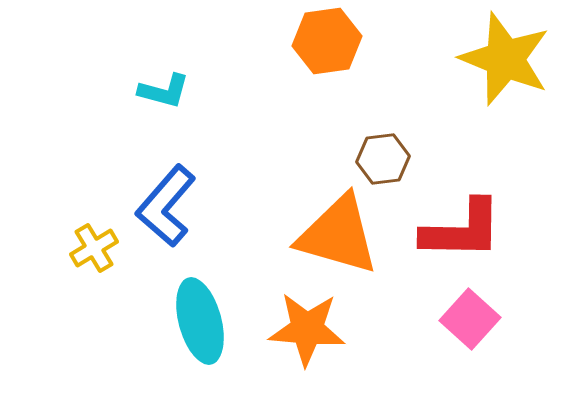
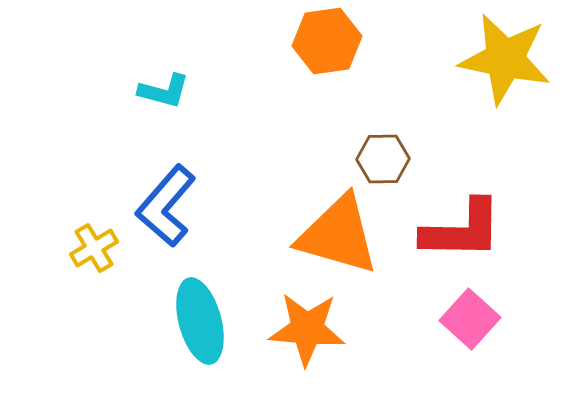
yellow star: rotated 10 degrees counterclockwise
brown hexagon: rotated 6 degrees clockwise
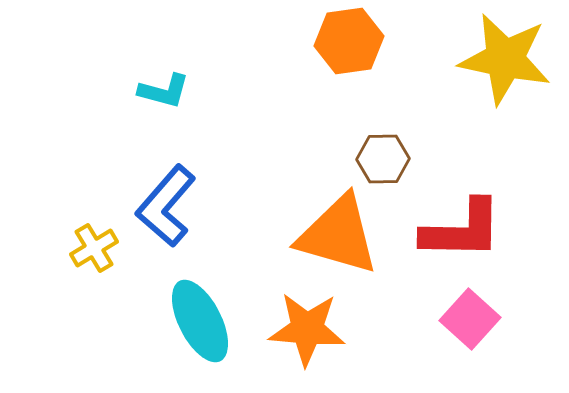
orange hexagon: moved 22 px right
cyan ellipse: rotated 12 degrees counterclockwise
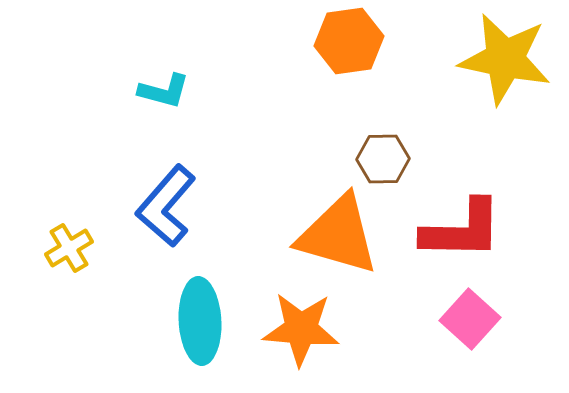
yellow cross: moved 25 px left
cyan ellipse: rotated 24 degrees clockwise
orange star: moved 6 px left
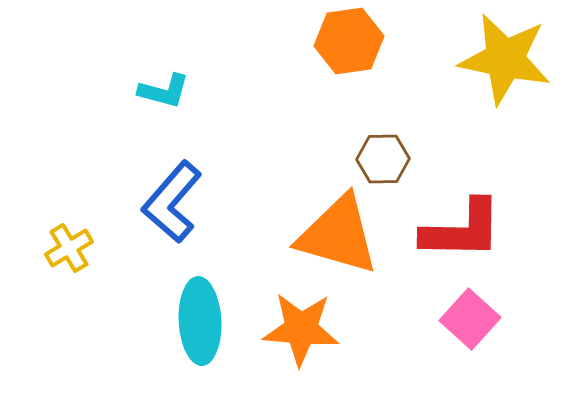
blue L-shape: moved 6 px right, 4 px up
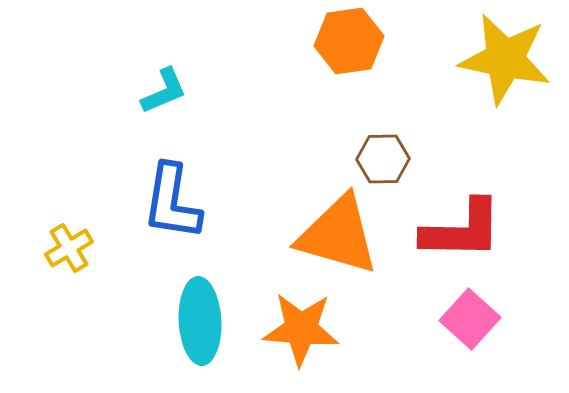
cyan L-shape: rotated 38 degrees counterclockwise
blue L-shape: rotated 32 degrees counterclockwise
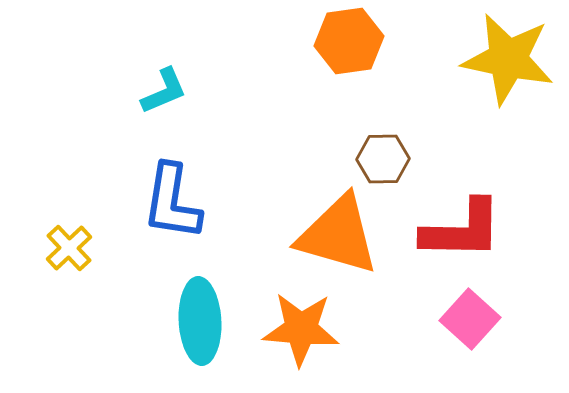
yellow star: moved 3 px right
yellow cross: rotated 12 degrees counterclockwise
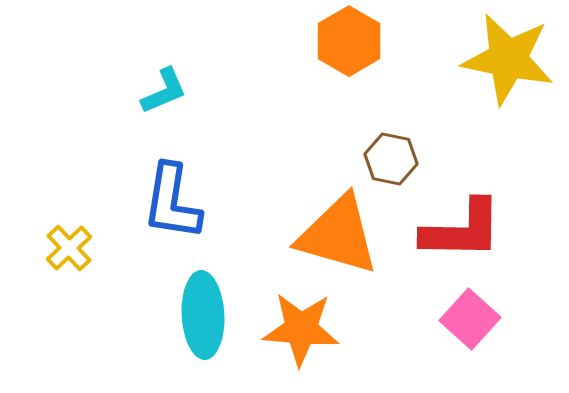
orange hexagon: rotated 22 degrees counterclockwise
brown hexagon: moved 8 px right; rotated 12 degrees clockwise
cyan ellipse: moved 3 px right, 6 px up
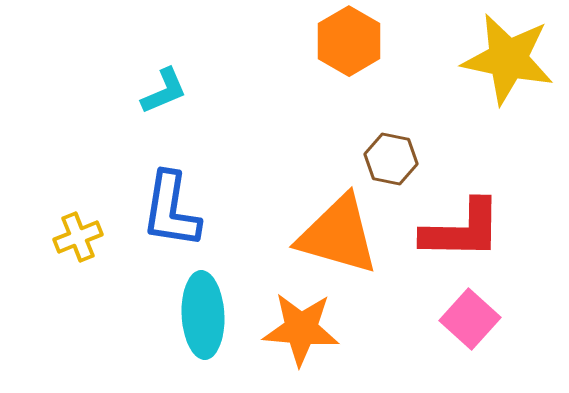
blue L-shape: moved 1 px left, 8 px down
yellow cross: moved 9 px right, 11 px up; rotated 21 degrees clockwise
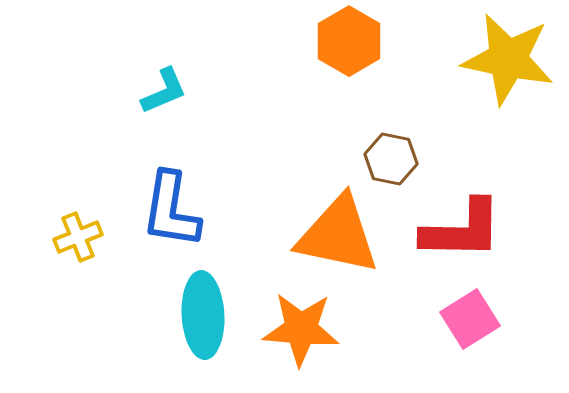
orange triangle: rotated 4 degrees counterclockwise
pink square: rotated 16 degrees clockwise
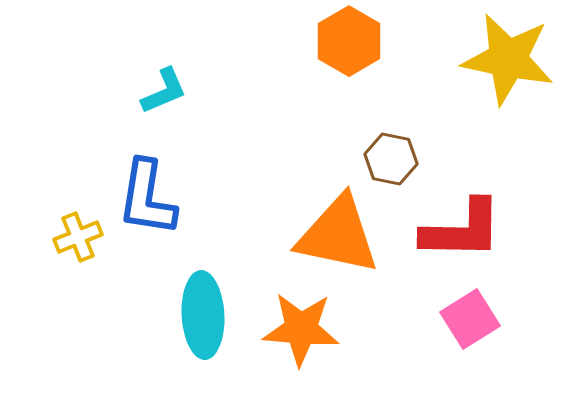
blue L-shape: moved 24 px left, 12 px up
